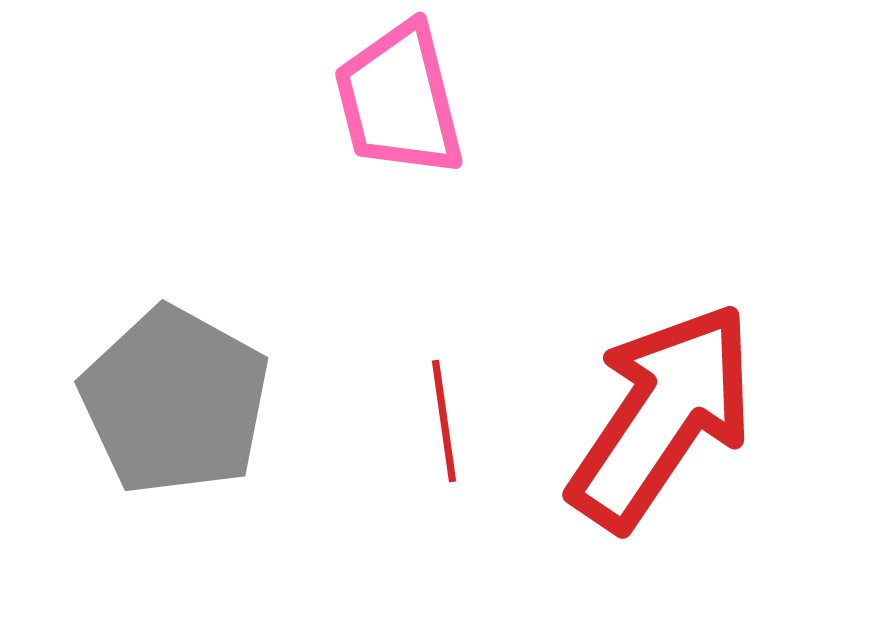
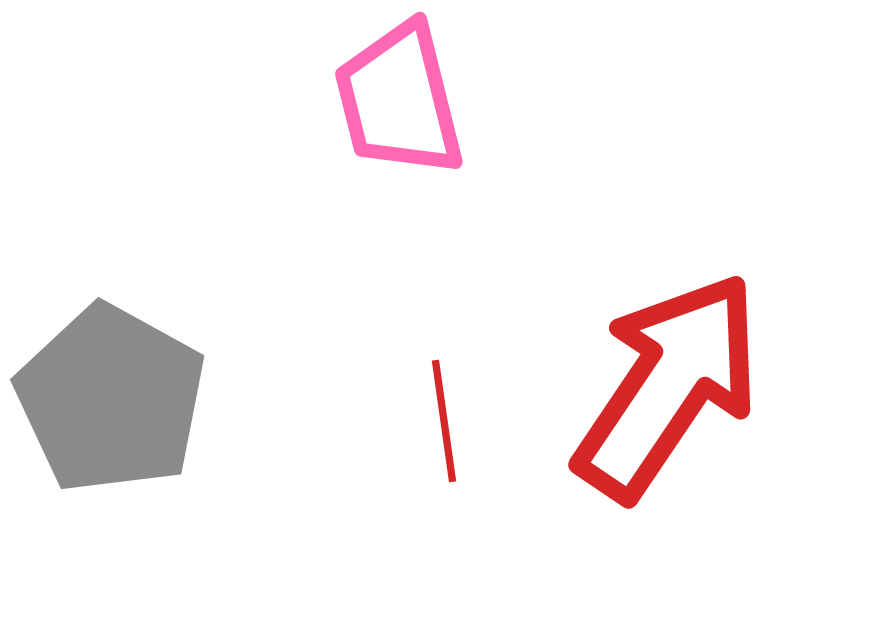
gray pentagon: moved 64 px left, 2 px up
red arrow: moved 6 px right, 30 px up
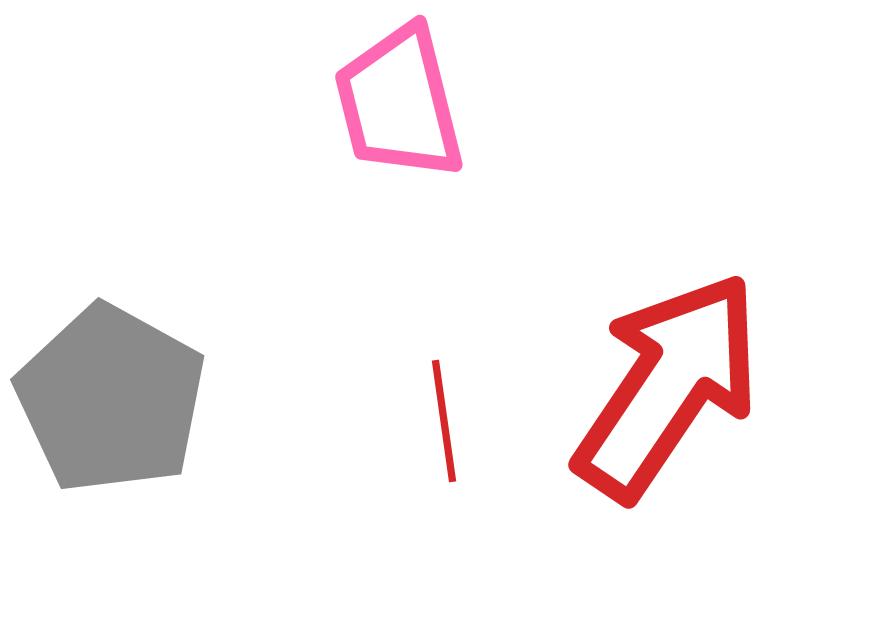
pink trapezoid: moved 3 px down
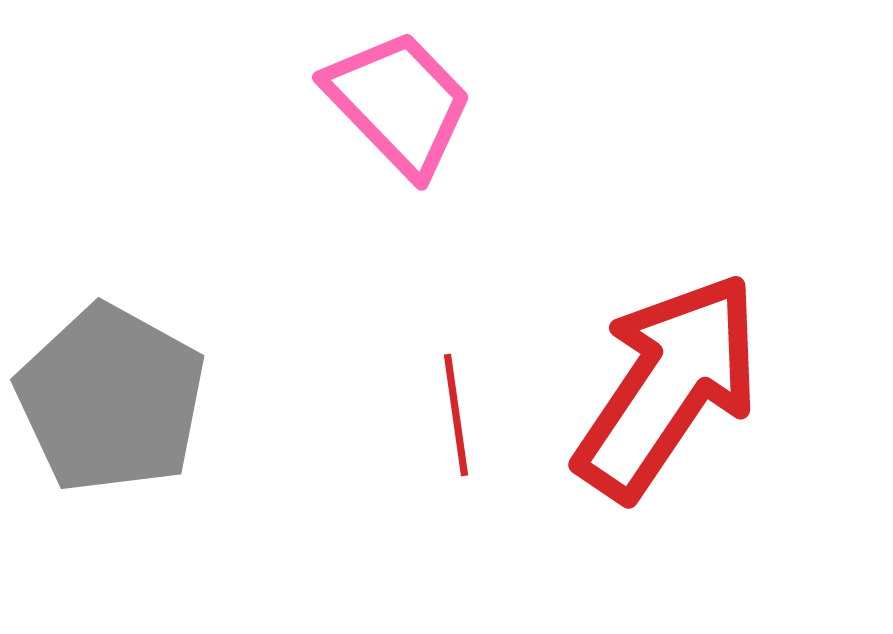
pink trapezoid: rotated 150 degrees clockwise
red line: moved 12 px right, 6 px up
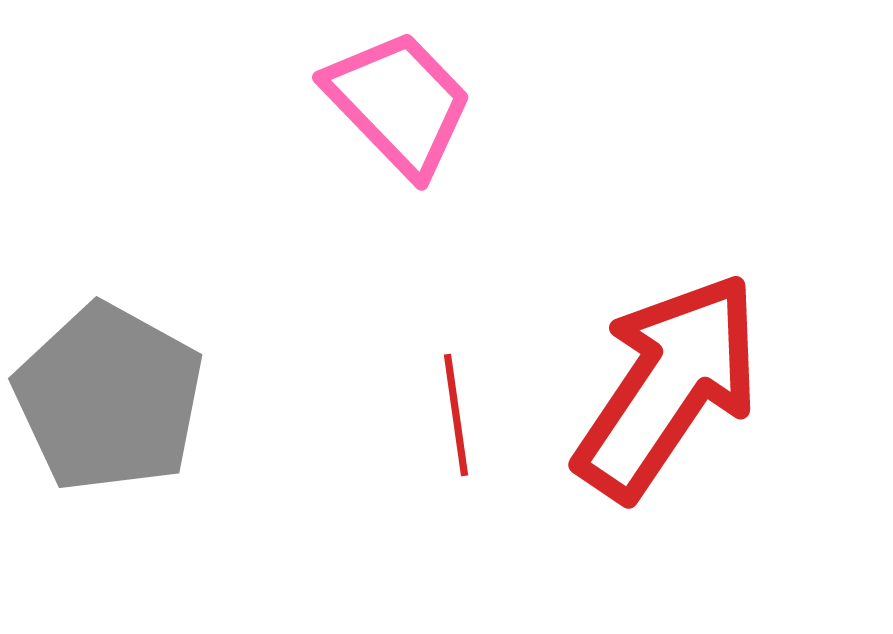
gray pentagon: moved 2 px left, 1 px up
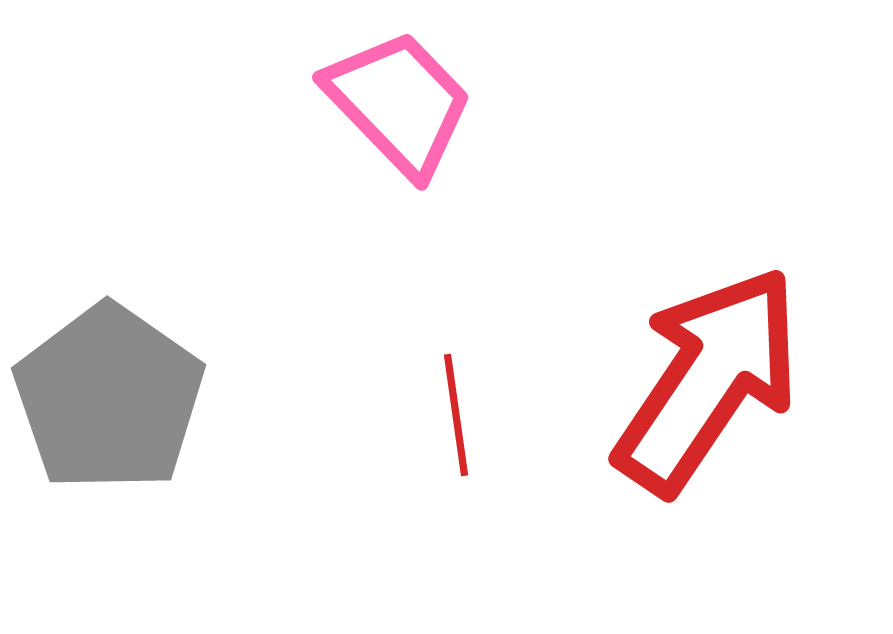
red arrow: moved 40 px right, 6 px up
gray pentagon: rotated 6 degrees clockwise
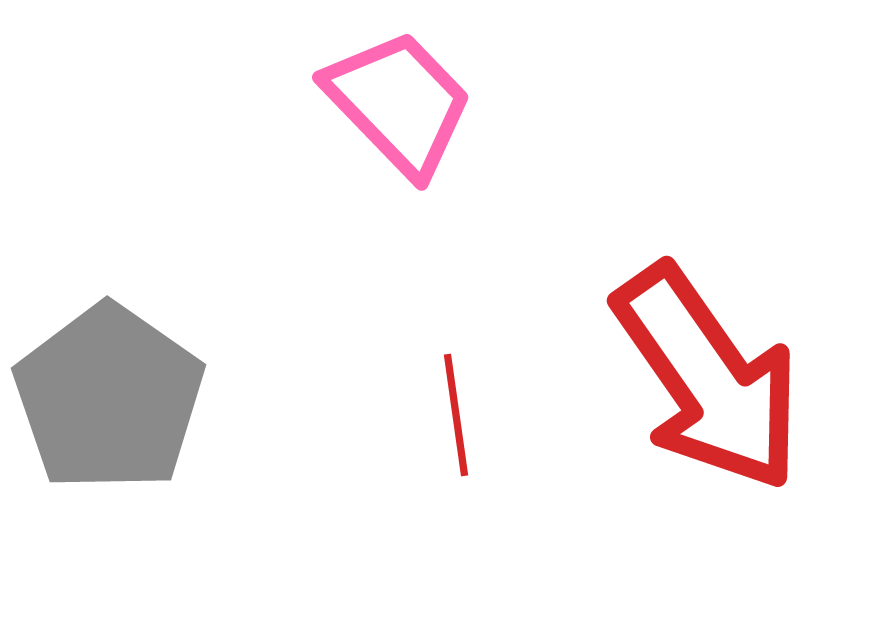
red arrow: moved 2 px up; rotated 111 degrees clockwise
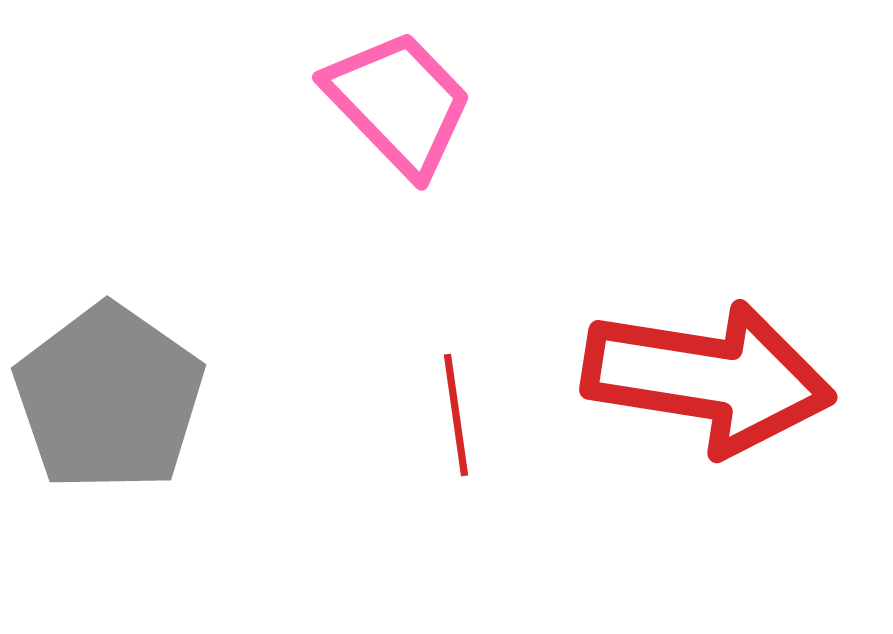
red arrow: rotated 46 degrees counterclockwise
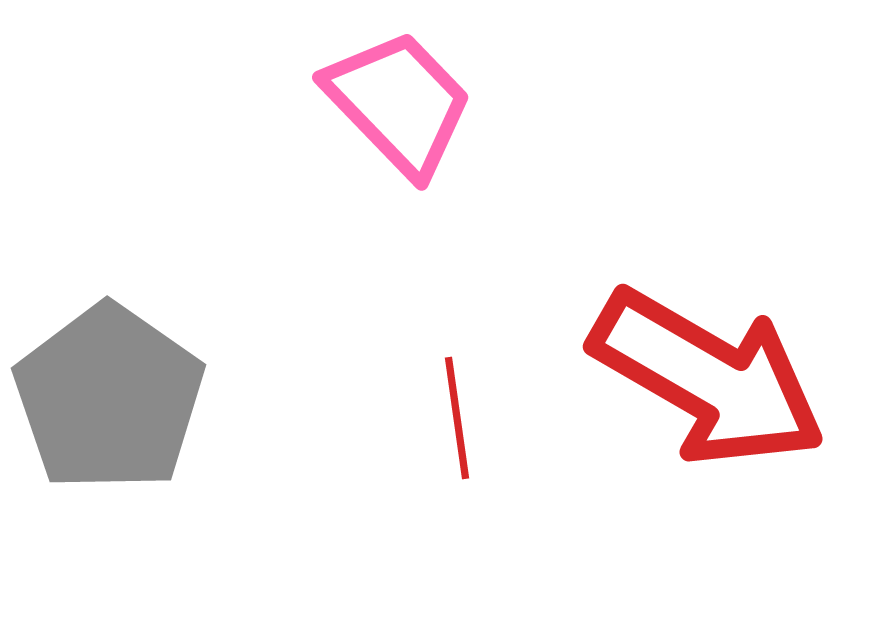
red arrow: rotated 21 degrees clockwise
red line: moved 1 px right, 3 px down
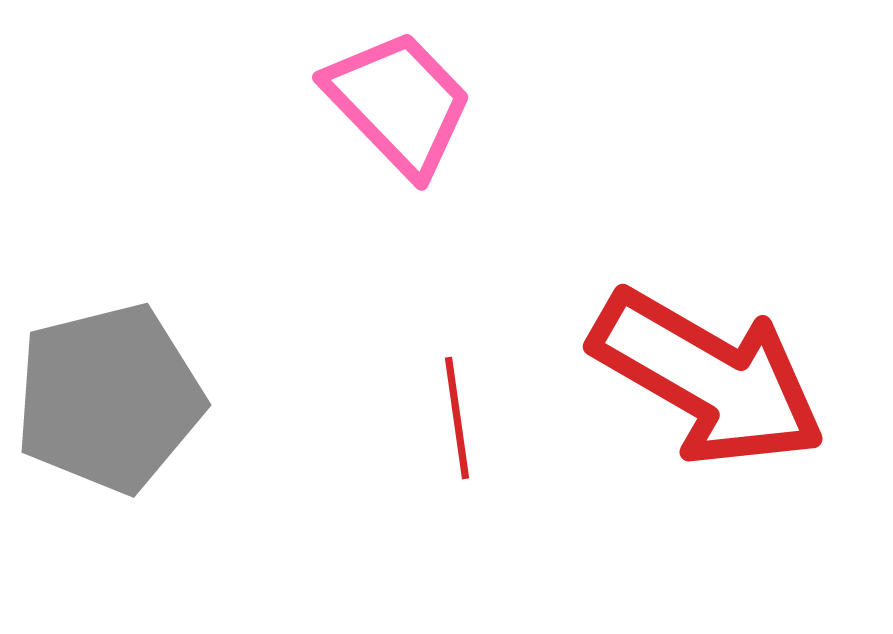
gray pentagon: rotated 23 degrees clockwise
